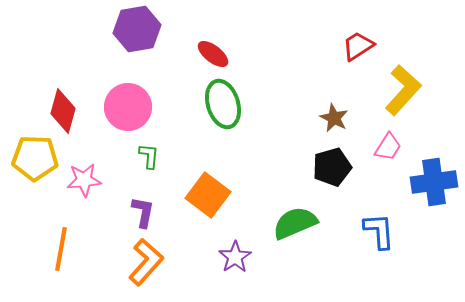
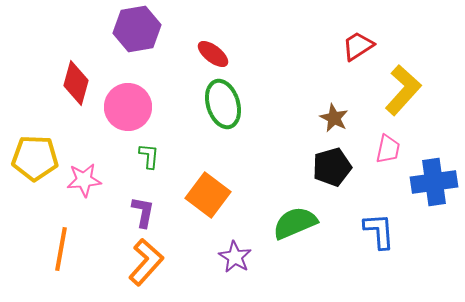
red diamond: moved 13 px right, 28 px up
pink trapezoid: moved 2 px down; rotated 20 degrees counterclockwise
purple star: rotated 8 degrees counterclockwise
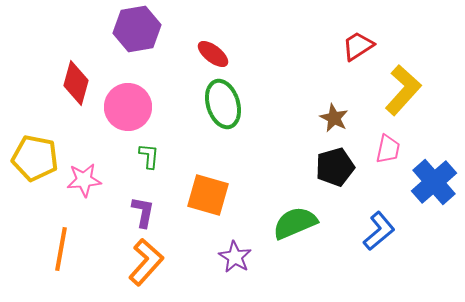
yellow pentagon: rotated 9 degrees clockwise
black pentagon: moved 3 px right
blue cross: rotated 33 degrees counterclockwise
orange square: rotated 21 degrees counterclockwise
blue L-shape: rotated 54 degrees clockwise
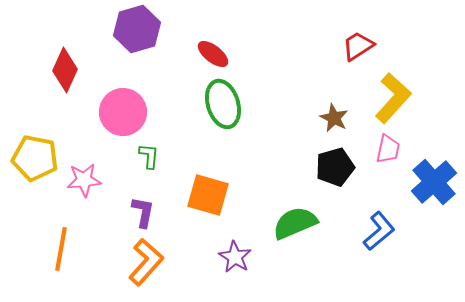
purple hexagon: rotated 6 degrees counterclockwise
red diamond: moved 11 px left, 13 px up; rotated 9 degrees clockwise
yellow L-shape: moved 10 px left, 8 px down
pink circle: moved 5 px left, 5 px down
